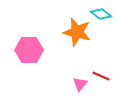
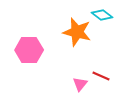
cyan diamond: moved 1 px right, 1 px down
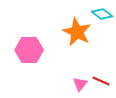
cyan diamond: moved 1 px up
orange star: rotated 12 degrees clockwise
red line: moved 5 px down
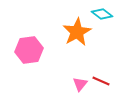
orange star: rotated 16 degrees clockwise
pink hexagon: rotated 8 degrees counterclockwise
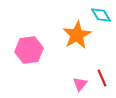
cyan diamond: moved 1 px left, 1 px down; rotated 20 degrees clockwise
orange star: moved 3 px down
red line: moved 1 px right, 3 px up; rotated 42 degrees clockwise
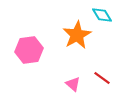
cyan diamond: moved 1 px right
red line: rotated 30 degrees counterclockwise
pink triangle: moved 7 px left; rotated 28 degrees counterclockwise
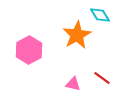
cyan diamond: moved 2 px left
pink hexagon: rotated 20 degrees counterclockwise
pink triangle: rotated 28 degrees counterclockwise
